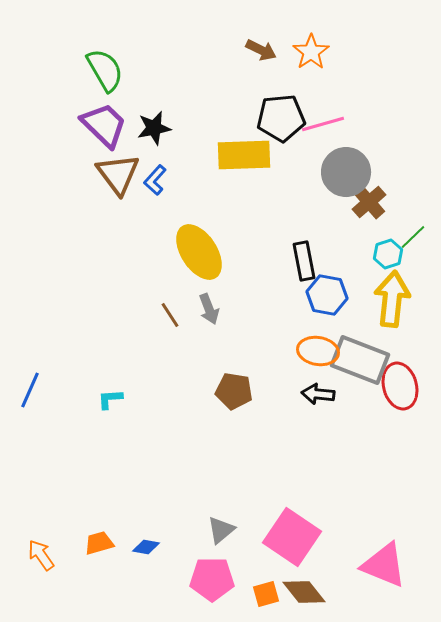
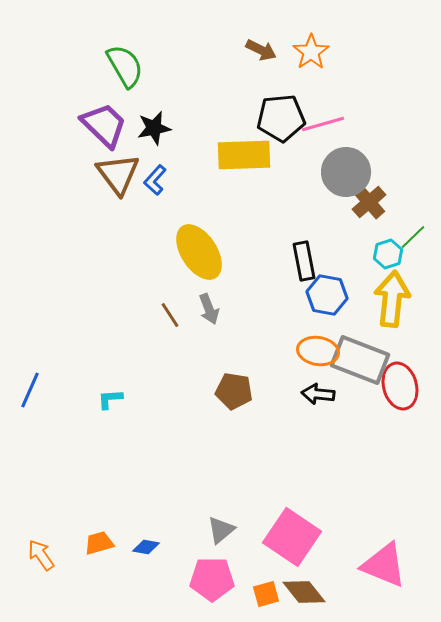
green semicircle: moved 20 px right, 4 px up
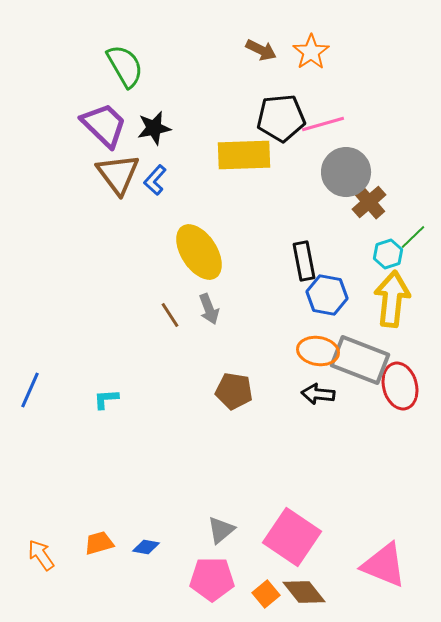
cyan L-shape: moved 4 px left
orange square: rotated 24 degrees counterclockwise
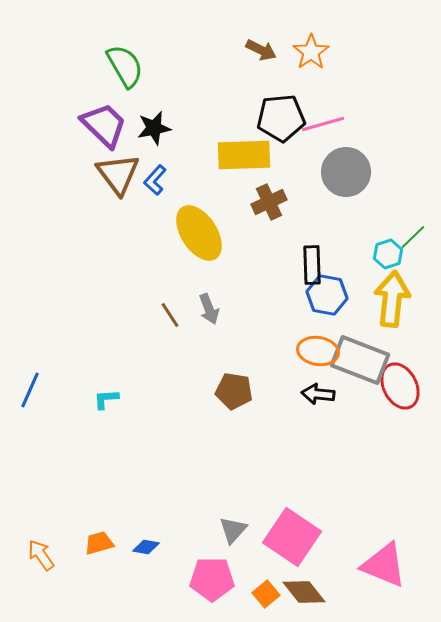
brown cross: moved 100 px left; rotated 16 degrees clockwise
yellow ellipse: moved 19 px up
black rectangle: moved 8 px right, 4 px down; rotated 9 degrees clockwise
red ellipse: rotated 12 degrees counterclockwise
gray triangle: moved 12 px right; rotated 8 degrees counterclockwise
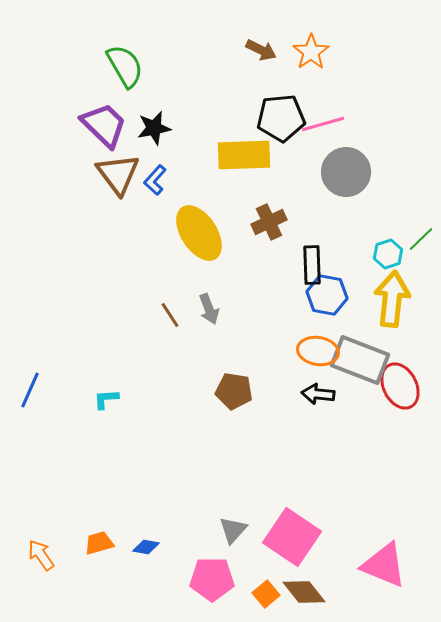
brown cross: moved 20 px down
green line: moved 8 px right, 2 px down
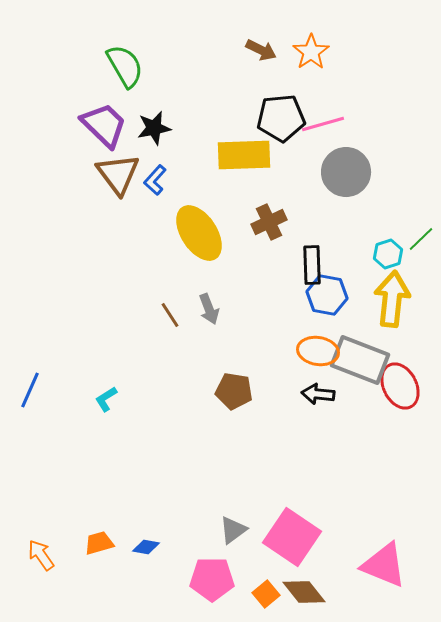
cyan L-shape: rotated 28 degrees counterclockwise
gray triangle: rotated 12 degrees clockwise
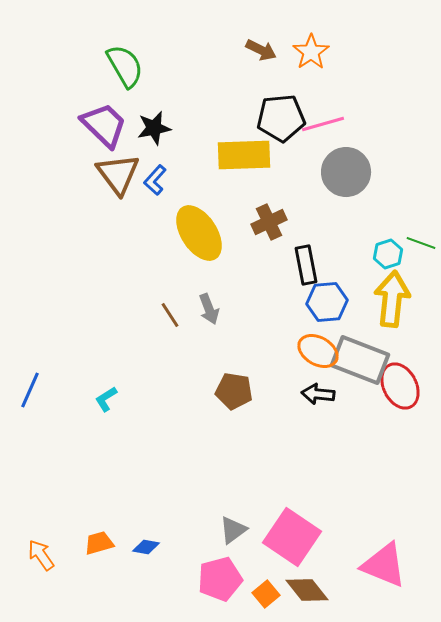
green line: moved 4 px down; rotated 64 degrees clockwise
black rectangle: moved 6 px left; rotated 9 degrees counterclockwise
blue hexagon: moved 7 px down; rotated 15 degrees counterclockwise
orange ellipse: rotated 21 degrees clockwise
pink pentagon: moved 8 px right; rotated 15 degrees counterclockwise
brown diamond: moved 3 px right, 2 px up
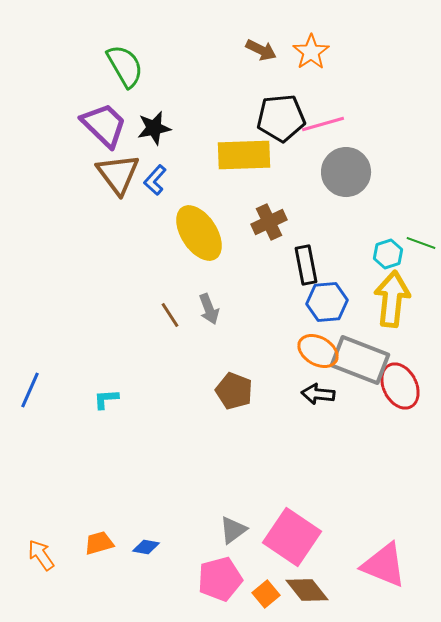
brown pentagon: rotated 12 degrees clockwise
cyan L-shape: rotated 28 degrees clockwise
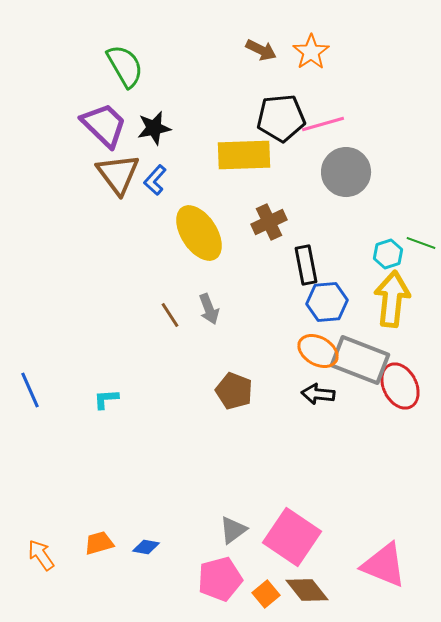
blue line: rotated 48 degrees counterclockwise
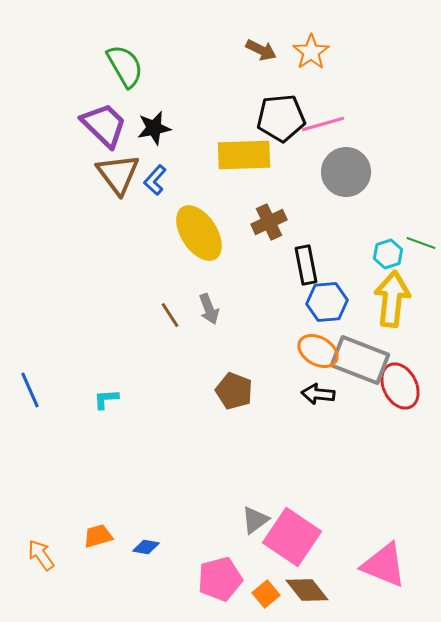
gray triangle: moved 22 px right, 10 px up
orange trapezoid: moved 1 px left, 7 px up
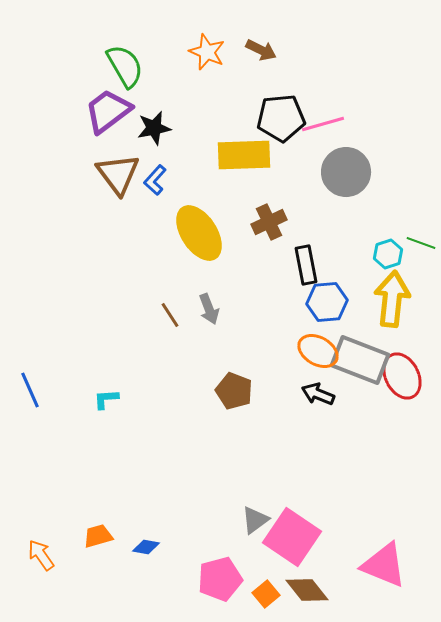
orange star: moved 104 px left; rotated 15 degrees counterclockwise
purple trapezoid: moved 4 px right, 14 px up; rotated 81 degrees counterclockwise
red ellipse: moved 2 px right, 10 px up
black arrow: rotated 16 degrees clockwise
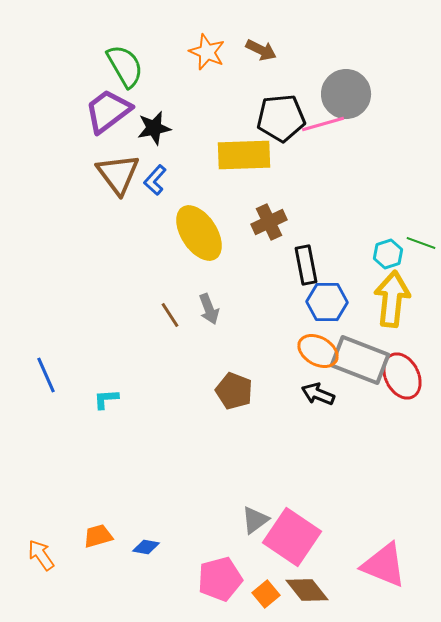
gray circle: moved 78 px up
blue hexagon: rotated 6 degrees clockwise
blue line: moved 16 px right, 15 px up
